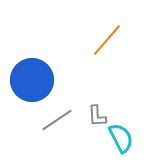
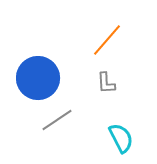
blue circle: moved 6 px right, 2 px up
gray L-shape: moved 9 px right, 33 px up
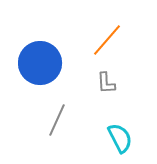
blue circle: moved 2 px right, 15 px up
gray line: rotated 32 degrees counterclockwise
cyan semicircle: moved 1 px left
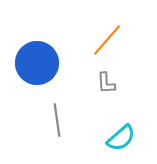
blue circle: moved 3 px left
gray line: rotated 32 degrees counterclockwise
cyan semicircle: moved 1 px right; rotated 76 degrees clockwise
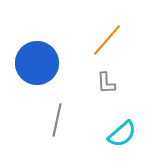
gray line: rotated 20 degrees clockwise
cyan semicircle: moved 1 px right, 4 px up
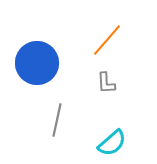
cyan semicircle: moved 10 px left, 9 px down
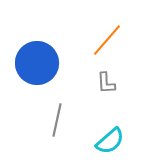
cyan semicircle: moved 2 px left, 2 px up
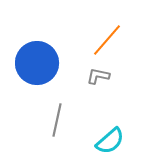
gray L-shape: moved 8 px left, 7 px up; rotated 105 degrees clockwise
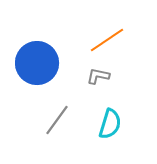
orange line: rotated 15 degrees clockwise
gray line: rotated 24 degrees clockwise
cyan semicircle: moved 17 px up; rotated 32 degrees counterclockwise
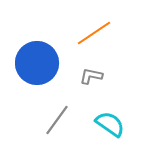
orange line: moved 13 px left, 7 px up
gray L-shape: moved 7 px left
cyan semicircle: rotated 72 degrees counterclockwise
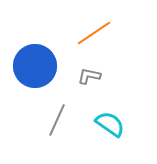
blue circle: moved 2 px left, 3 px down
gray L-shape: moved 2 px left
gray line: rotated 12 degrees counterclockwise
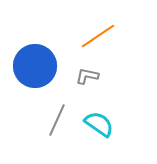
orange line: moved 4 px right, 3 px down
gray L-shape: moved 2 px left
cyan semicircle: moved 11 px left
